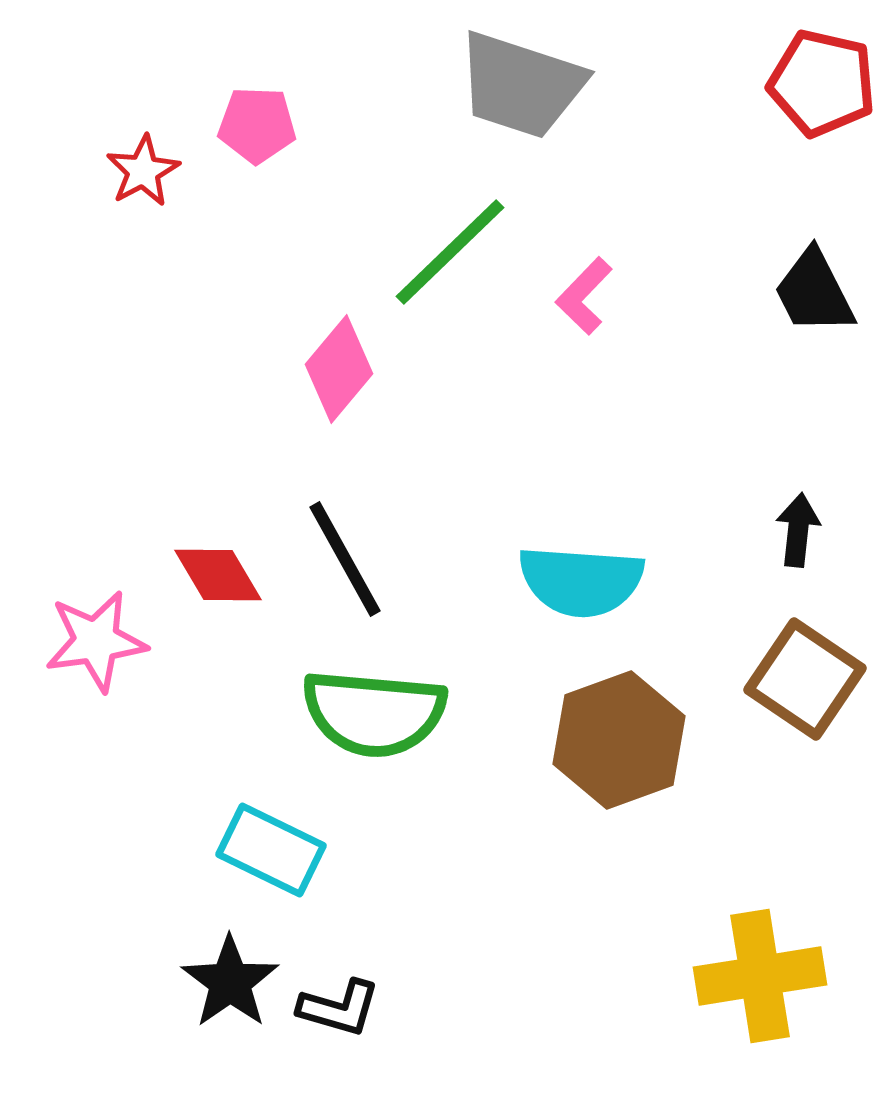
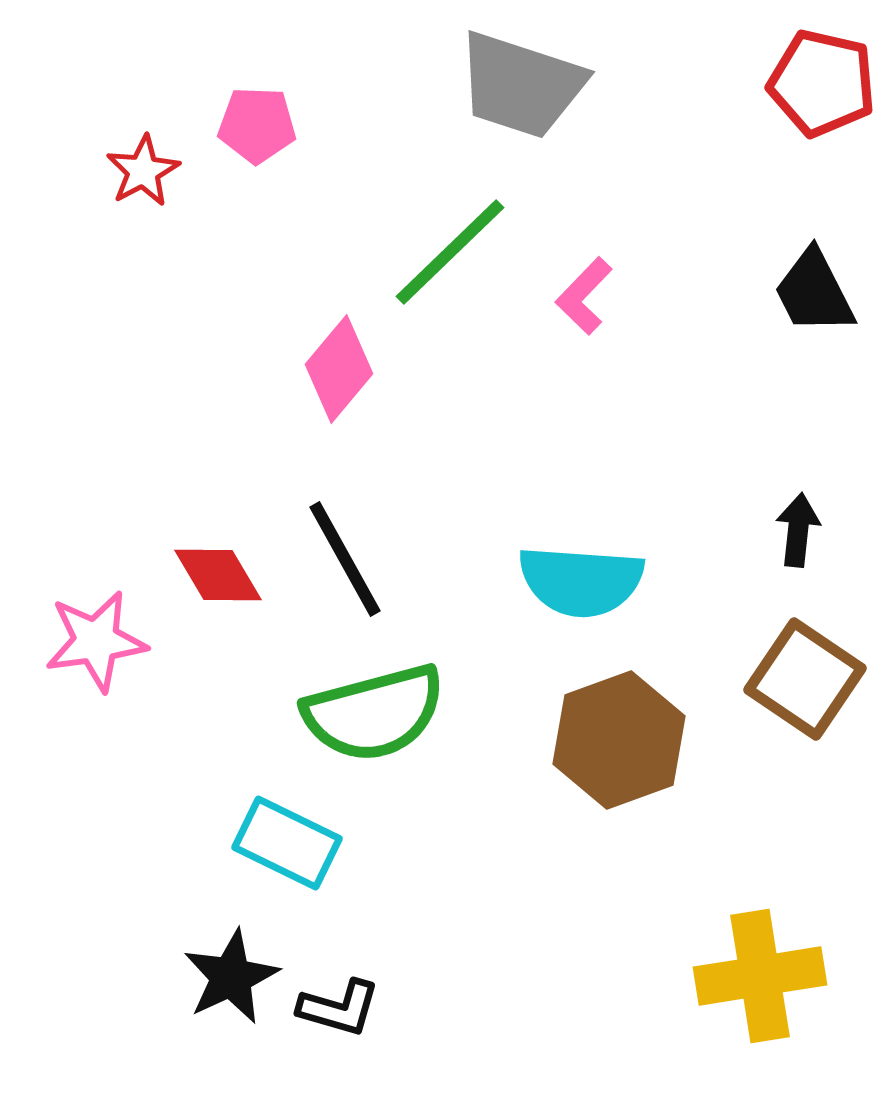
green semicircle: rotated 20 degrees counterclockwise
cyan rectangle: moved 16 px right, 7 px up
black star: moved 1 px right, 5 px up; rotated 10 degrees clockwise
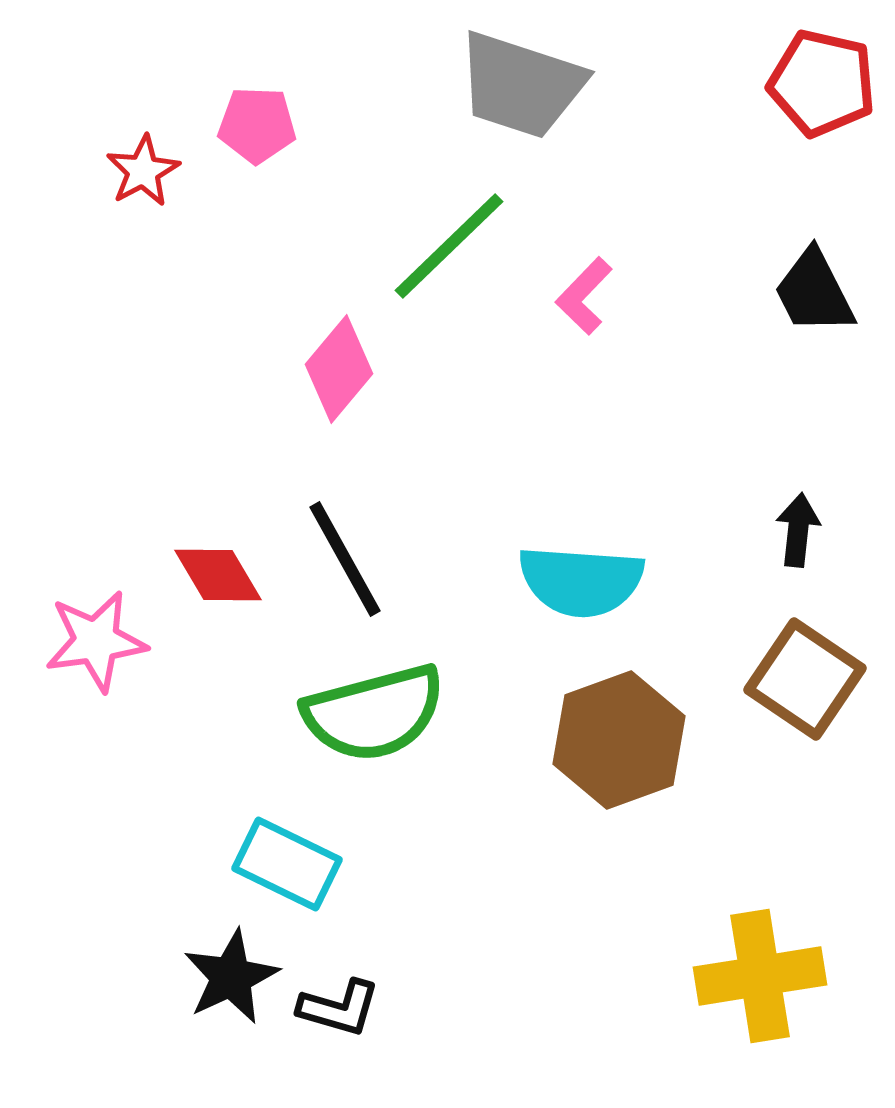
green line: moved 1 px left, 6 px up
cyan rectangle: moved 21 px down
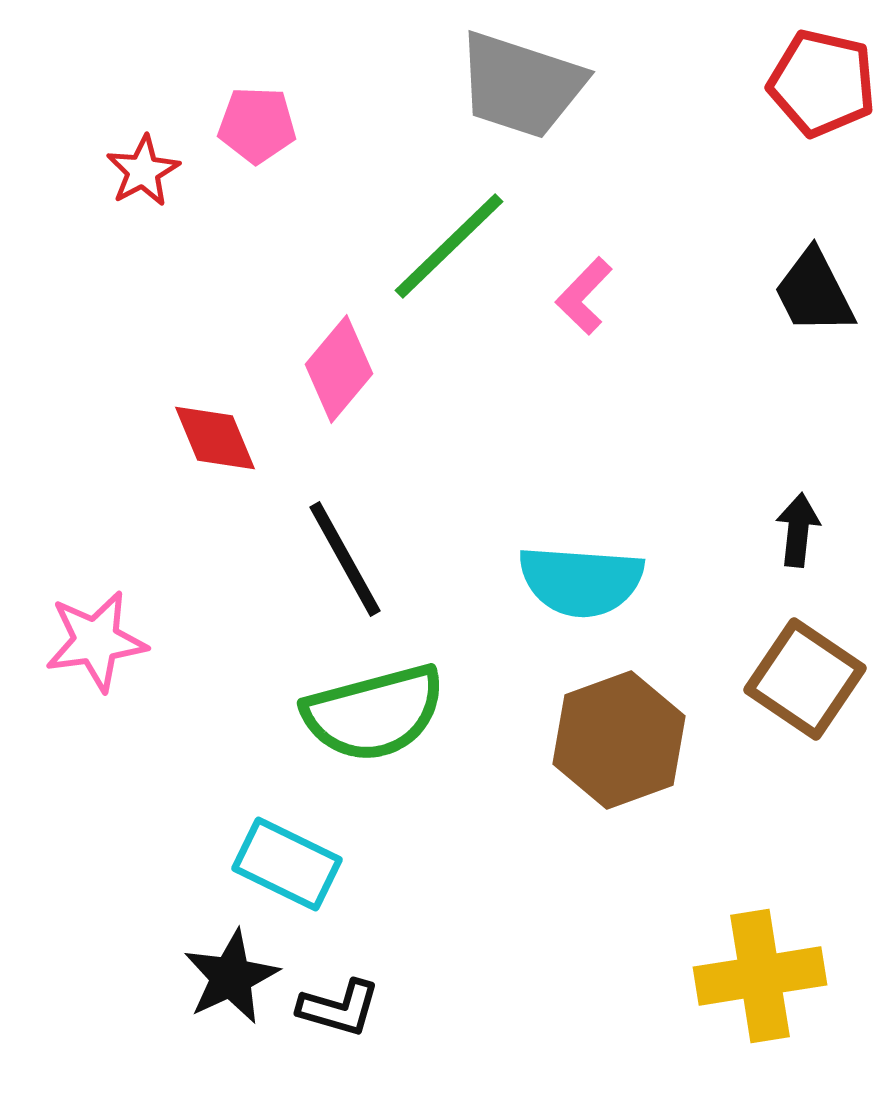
red diamond: moved 3 px left, 137 px up; rotated 8 degrees clockwise
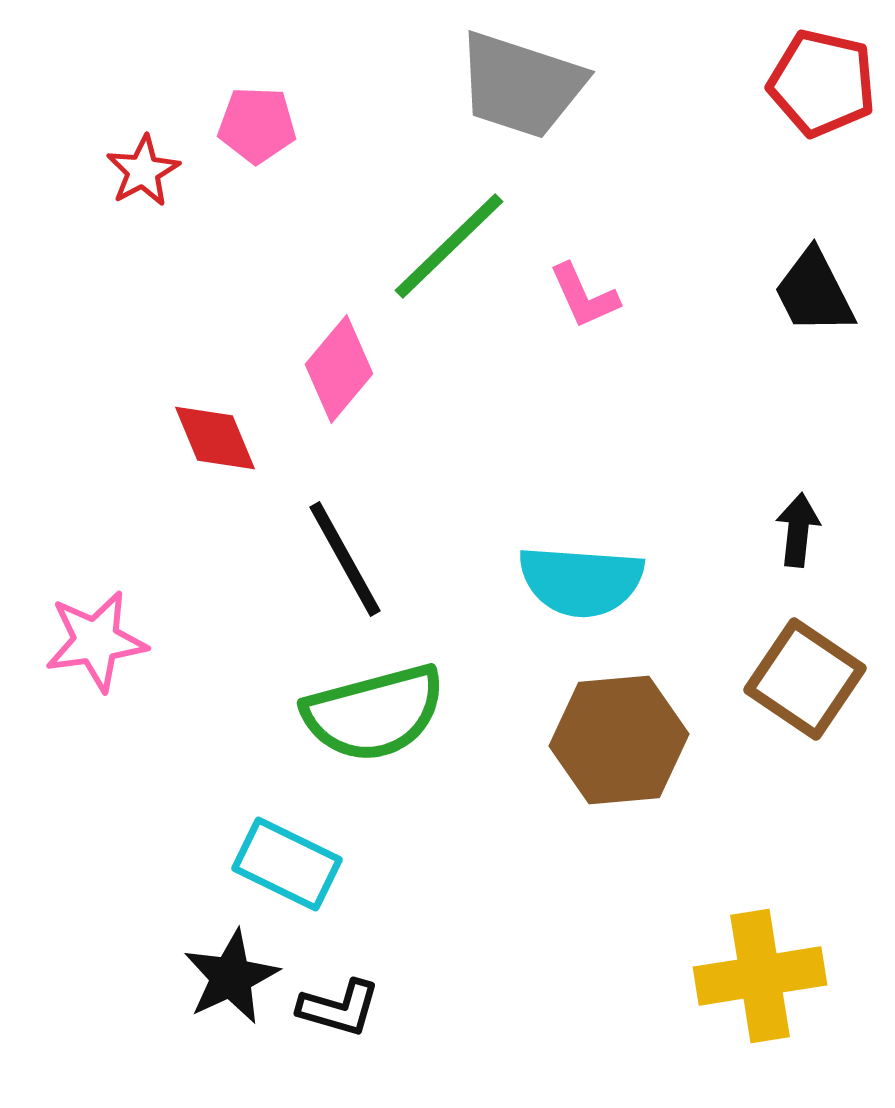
pink L-shape: rotated 68 degrees counterclockwise
brown hexagon: rotated 15 degrees clockwise
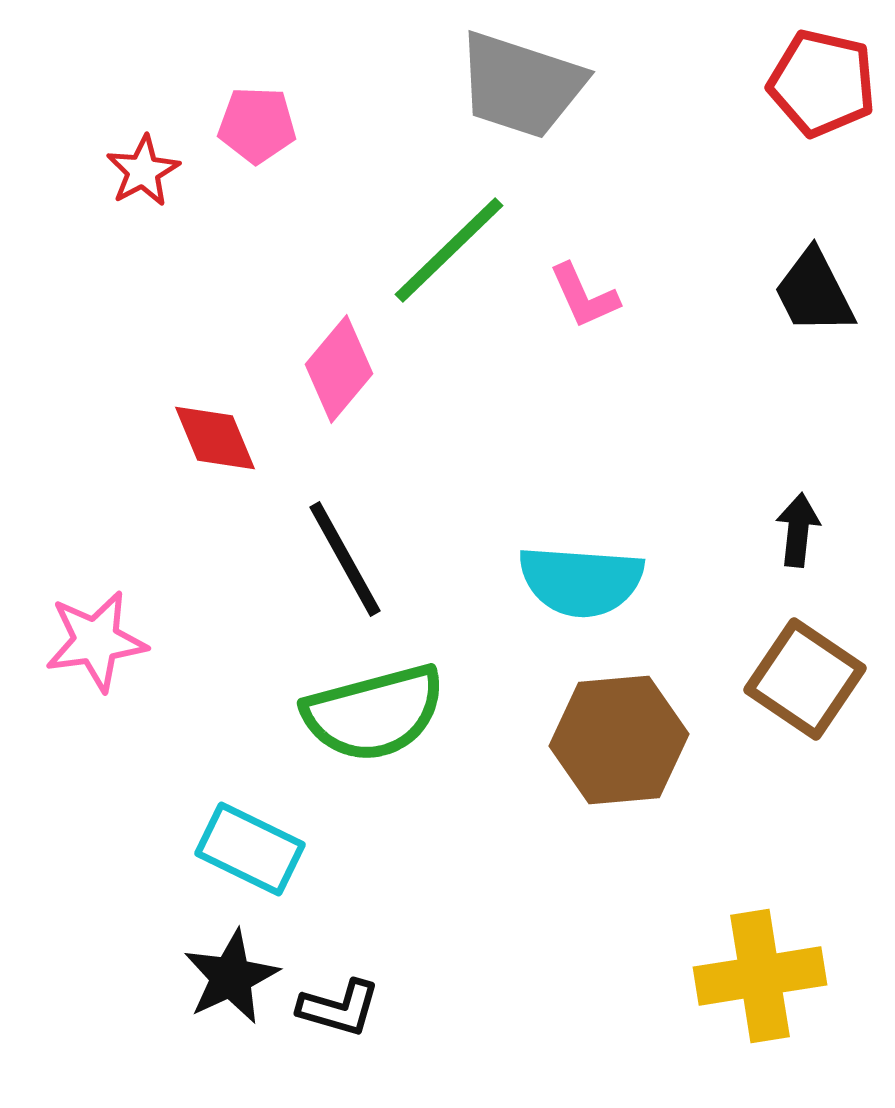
green line: moved 4 px down
cyan rectangle: moved 37 px left, 15 px up
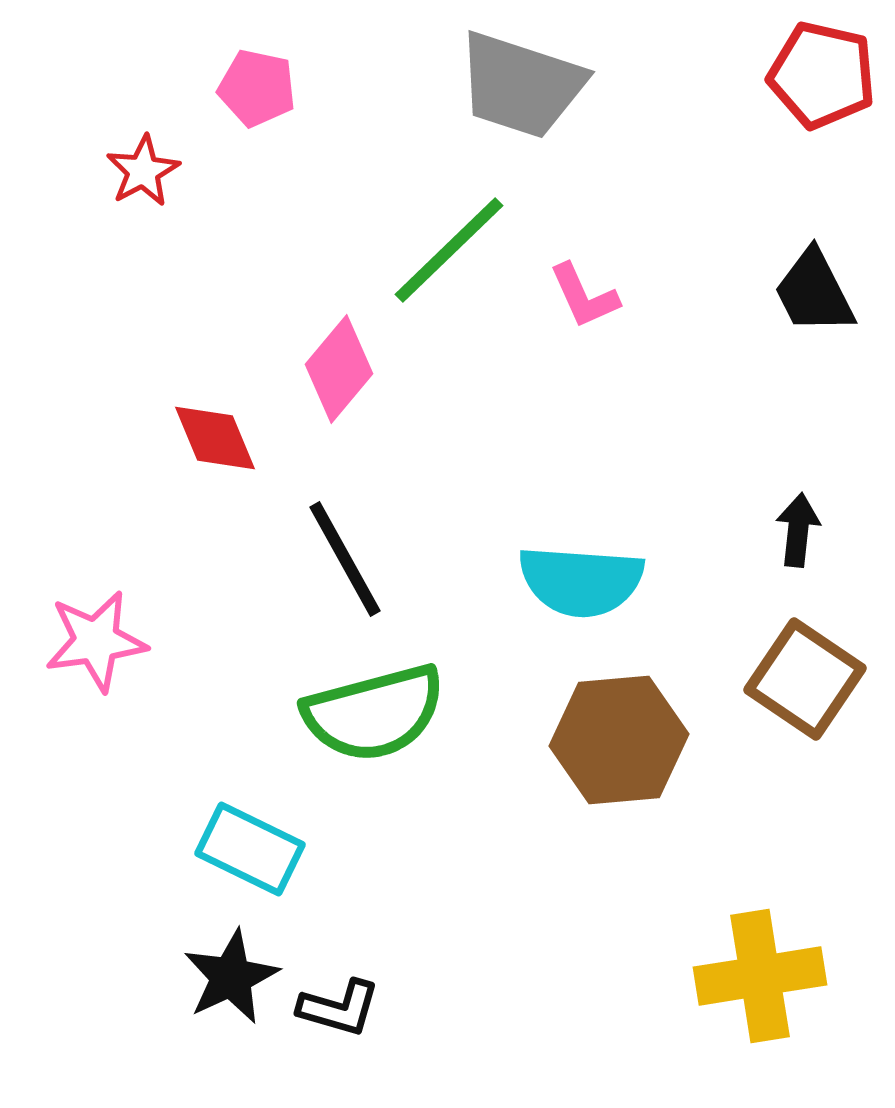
red pentagon: moved 8 px up
pink pentagon: moved 37 px up; rotated 10 degrees clockwise
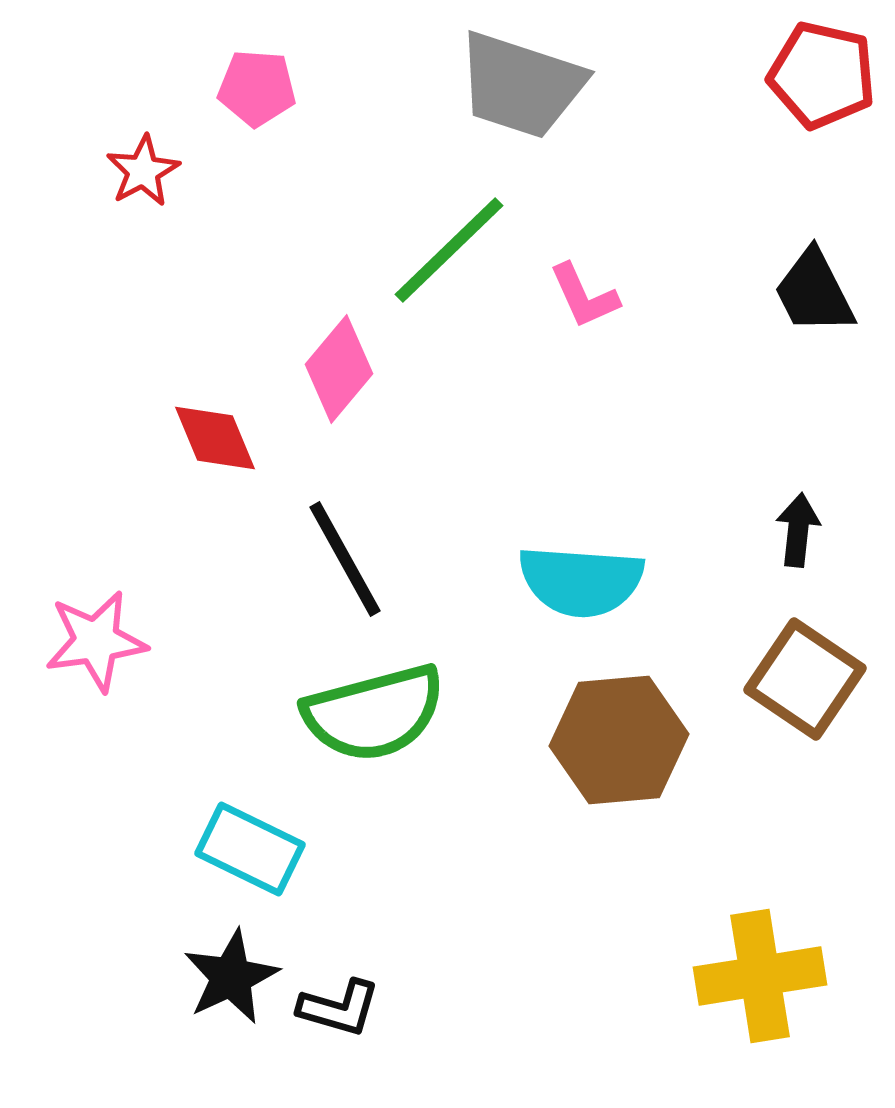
pink pentagon: rotated 8 degrees counterclockwise
